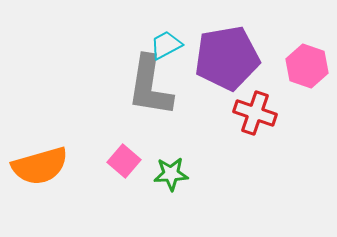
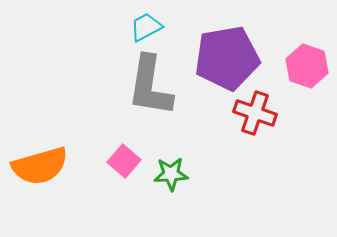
cyan trapezoid: moved 20 px left, 18 px up
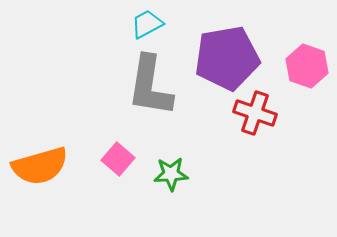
cyan trapezoid: moved 1 px right, 3 px up
pink square: moved 6 px left, 2 px up
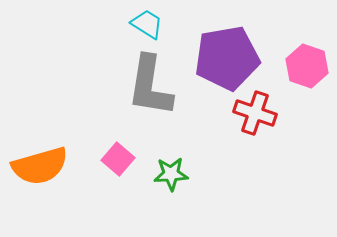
cyan trapezoid: rotated 60 degrees clockwise
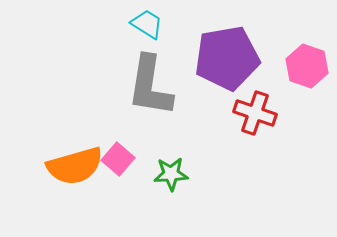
orange semicircle: moved 35 px right
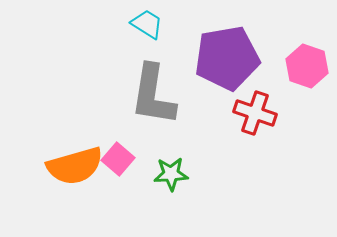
gray L-shape: moved 3 px right, 9 px down
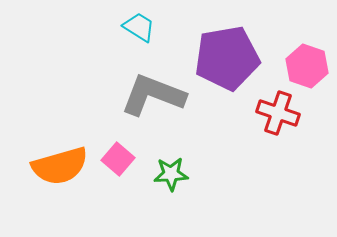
cyan trapezoid: moved 8 px left, 3 px down
gray L-shape: rotated 102 degrees clockwise
red cross: moved 23 px right
orange semicircle: moved 15 px left
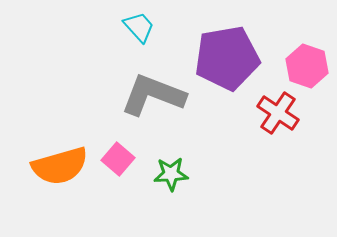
cyan trapezoid: rotated 16 degrees clockwise
red cross: rotated 15 degrees clockwise
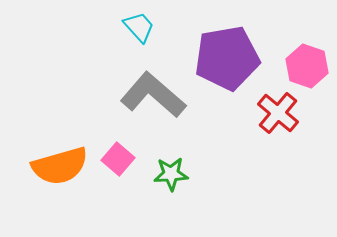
gray L-shape: rotated 20 degrees clockwise
red cross: rotated 6 degrees clockwise
